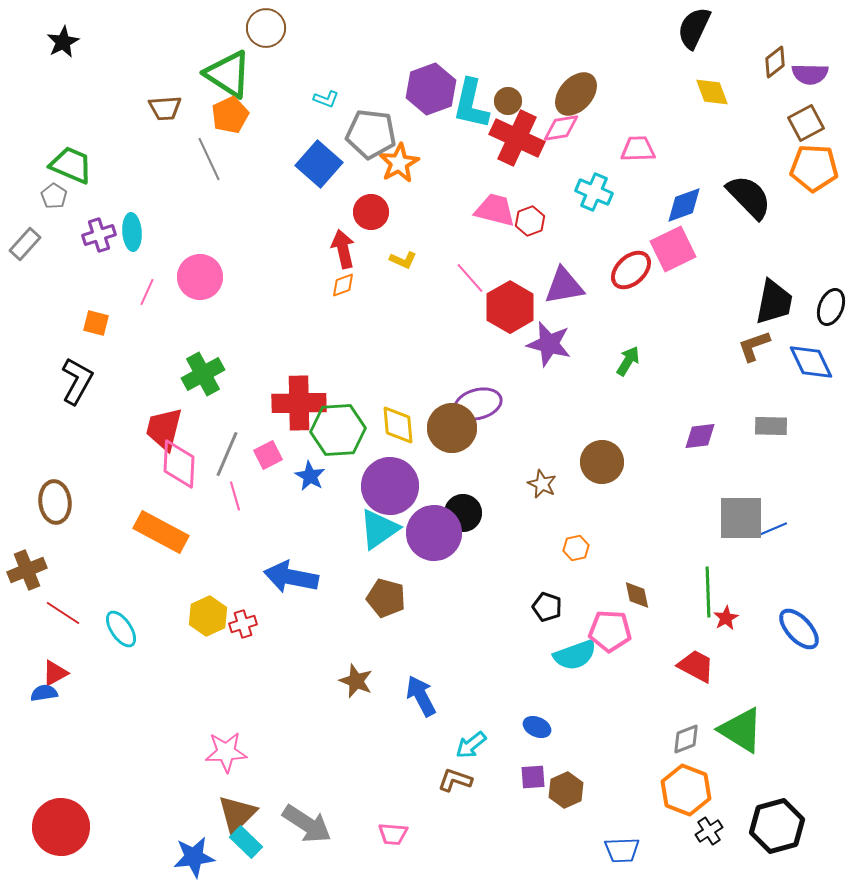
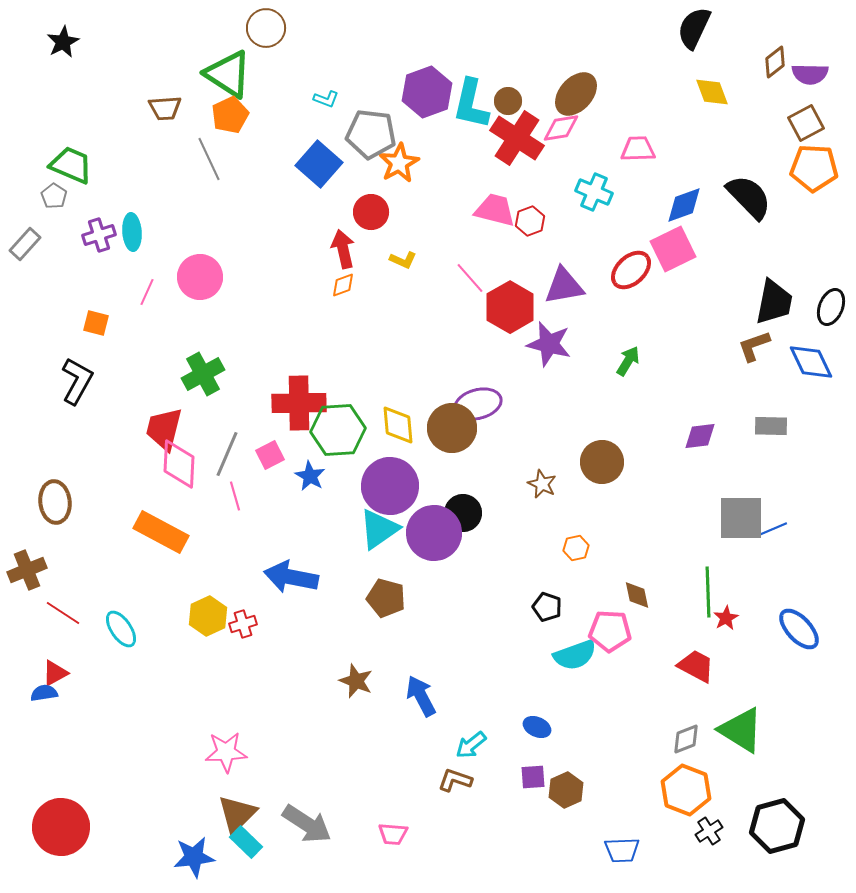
purple hexagon at (431, 89): moved 4 px left, 3 px down
red cross at (517, 138): rotated 8 degrees clockwise
pink square at (268, 455): moved 2 px right
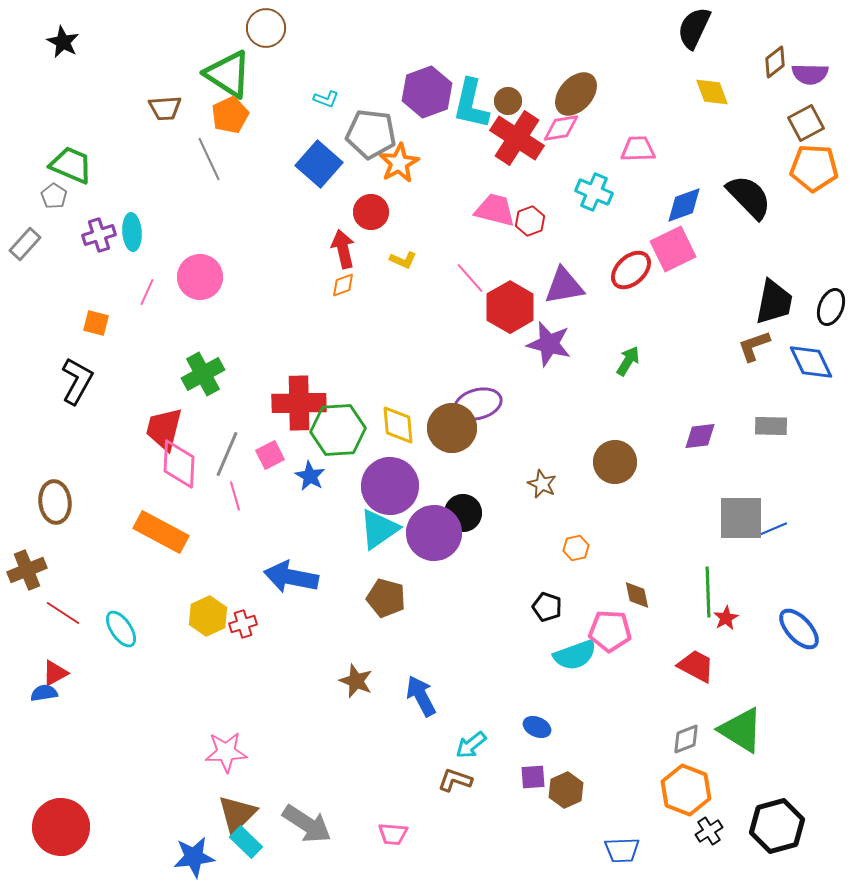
black star at (63, 42): rotated 16 degrees counterclockwise
brown circle at (602, 462): moved 13 px right
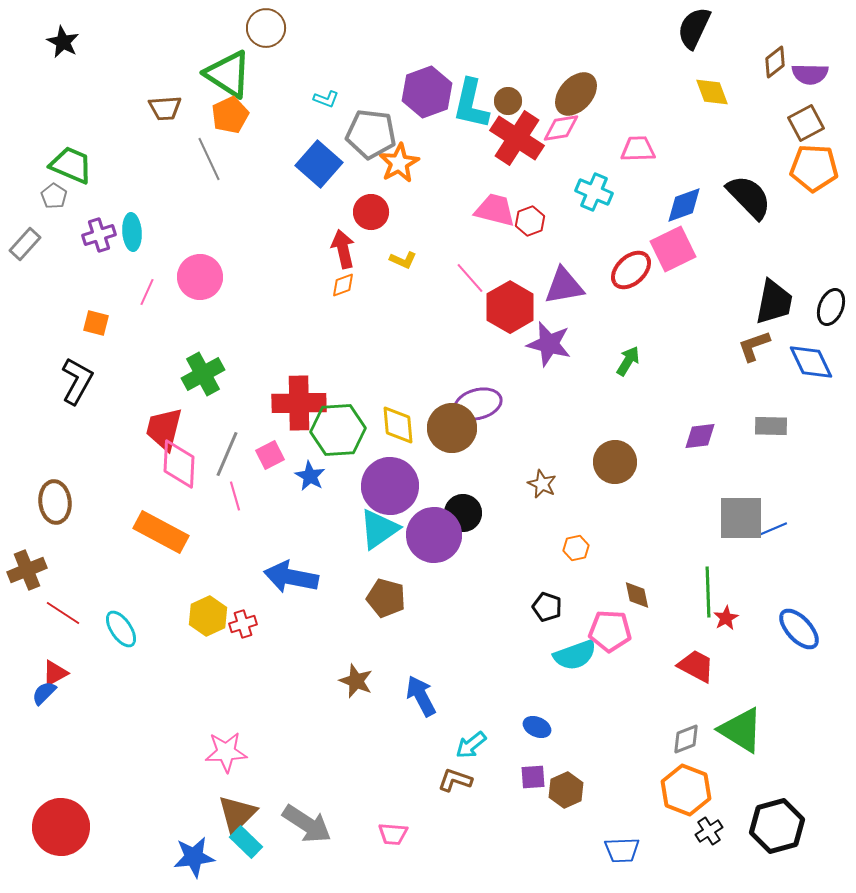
purple circle at (434, 533): moved 2 px down
blue semicircle at (44, 693): rotated 36 degrees counterclockwise
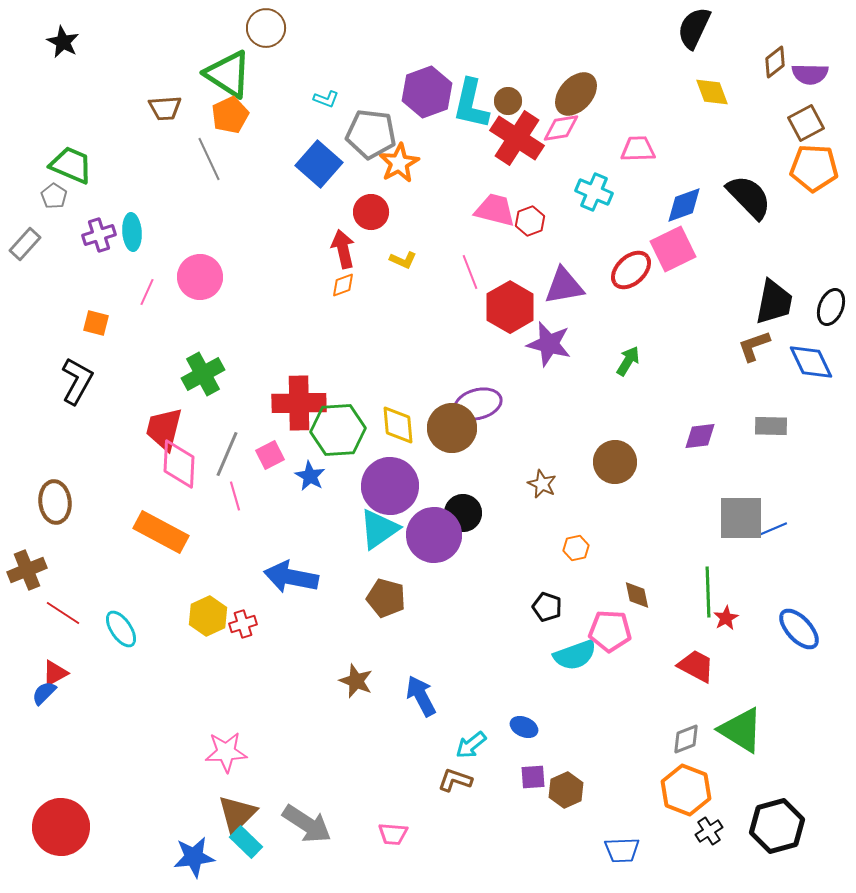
pink line at (470, 278): moved 6 px up; rotated 20 degrees clockwise
blue ellipse at (537, 727): moved 13 px left
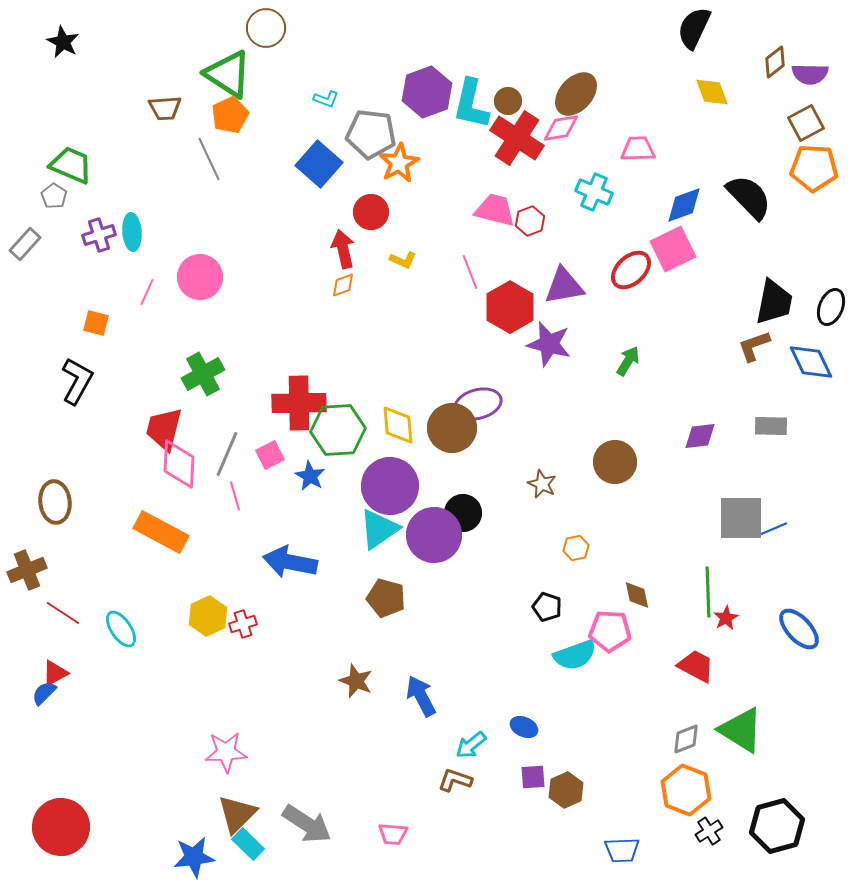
blue arrow at (291, 577): moved 1 px left, 15 px up
cyan rectangle at (246, 842): moved 2 px right, 2 px down
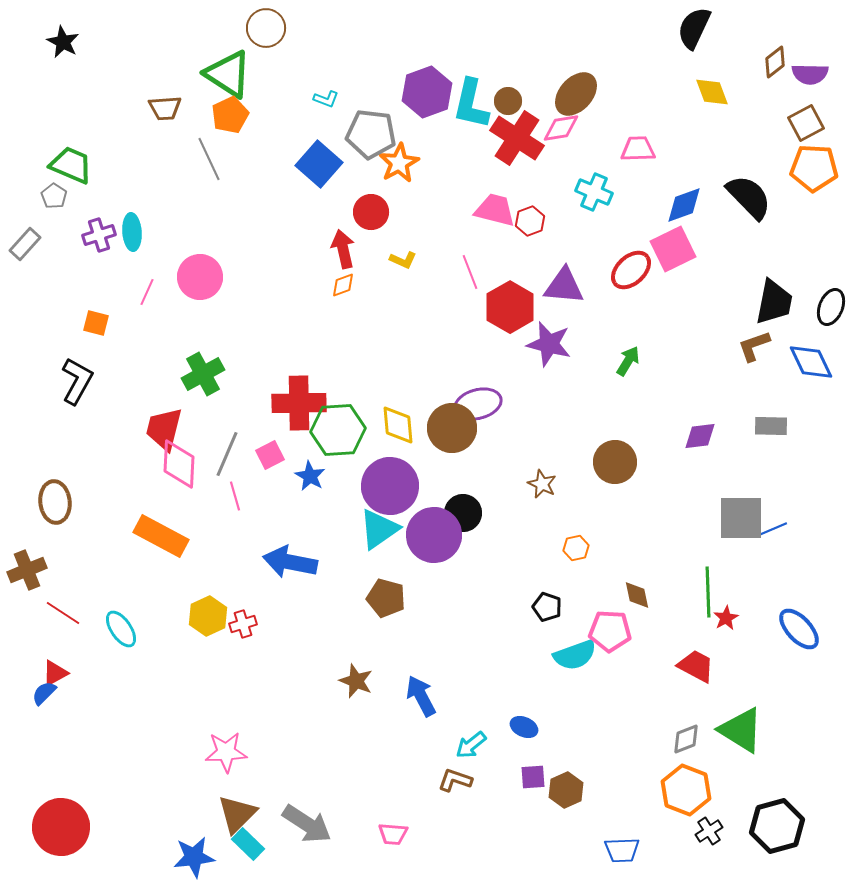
purple triangle at (564, 286): rotated 15 degrees clockwise
orange rectangle at (161, 532): moved 4 px down
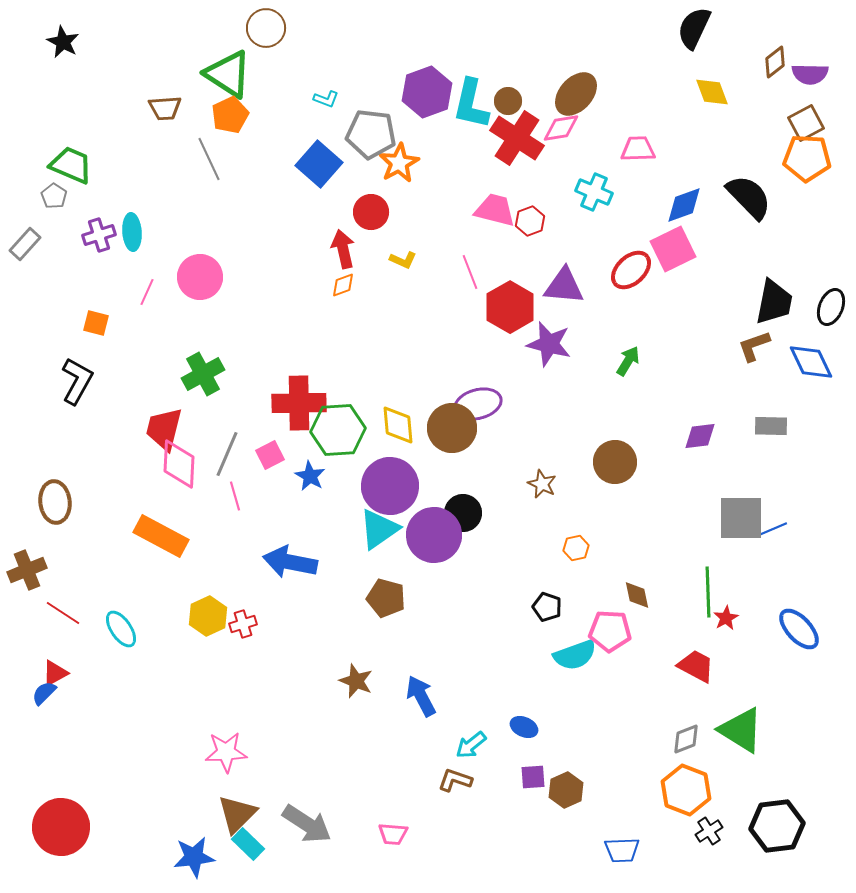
orange pentagon at (814, 168): moved 7 px left, 10 px up
black hexagon at (777, 826): rotated 8 degrees clockwise
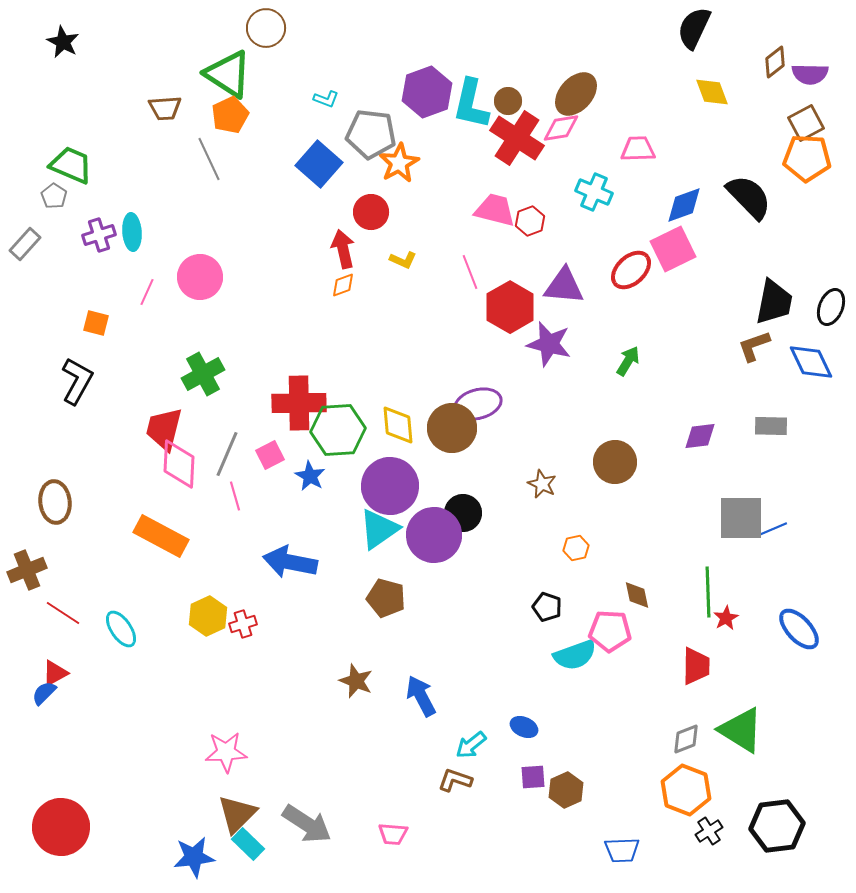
red trapezoid at (696, 666): rotated 63 degrees clockwise
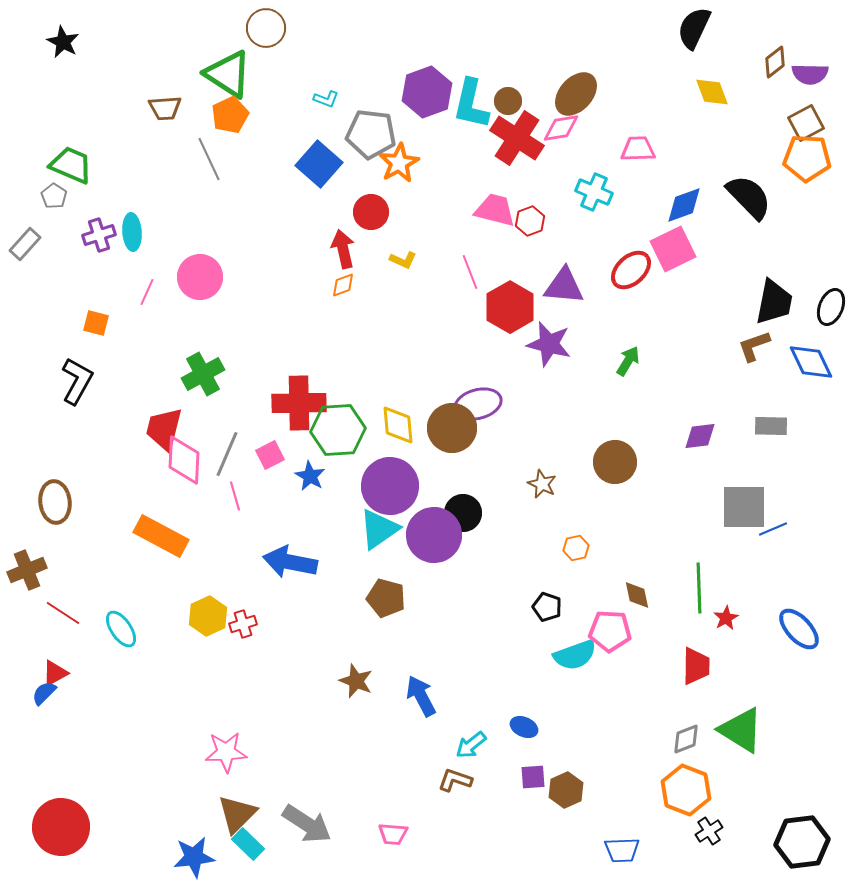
pink diamond at (179, 464): moved 5 px right, 4 px up
gray square at (741, 518): moved 3 px right, 11 px up
green line at (708, 592): moved 9 px left, 4 px up
black hexagon at (777, 826): moved 25 px right, 16 px down
